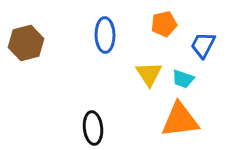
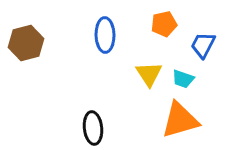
orange triangle: rotated 9 degrees counterclockwise
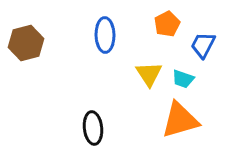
orange pentagon: moved 3 px right; rotated 15 degrees counterclockwise
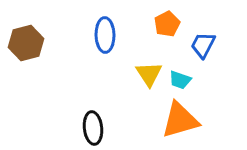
cyan trapezoid: moved 3 px left, 1 px down
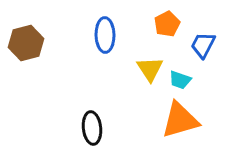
yellow triangle: moved 1 px right, 5 px up
black ellipse: moved 1 px left
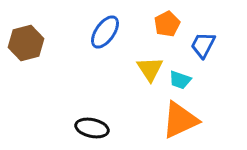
blue ellipse: moved 3 px up; rotated 36 degrees clockwise
orange triangle: rotated 9 degrees counterclockwise
black ellipse: rotated 72 degrees counterclockwise
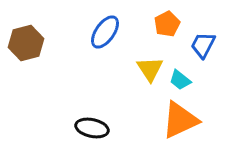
cyan trapezoid: rotated 20 degrees clockwise
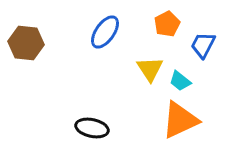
brown hexagon: rotated 20 degrees clockwise
cyan trapezoid: moved 1 px down
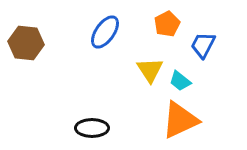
yellow triangle: moved 1 px down
black ellipse: rotated 12 degrees counterclockwise
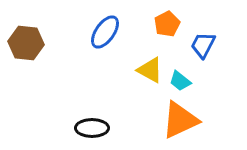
yellow triangle: rotated 28 degrees counterclockwise
